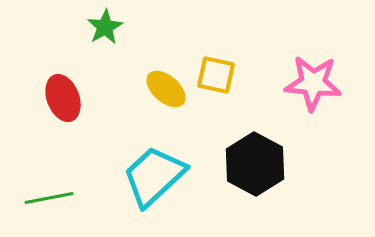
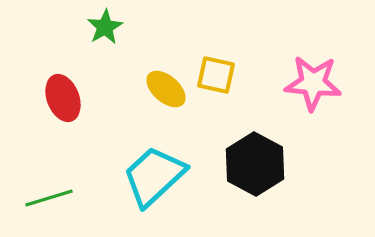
green line: rotated 6 degrees counterclockwise
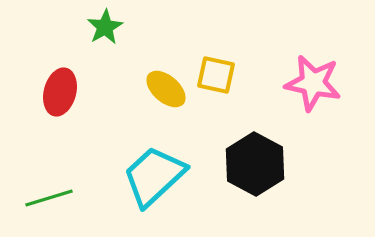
pink star: rotated 6 degrees clockwise
red ellipse: moved 3 px left, 6 px up; rotated 36 degrees clockwise
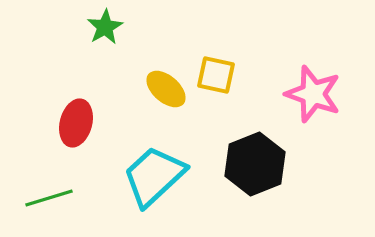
pink star: moved 11 px down; rotated 8 degrees clockwise
red ellipse: moved 16 px right, 31 px down
black hexagon: rotated 10 degrees clockwise
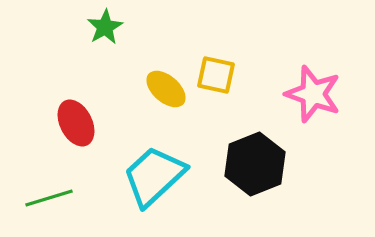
red ellipse: rotated 42 degrees counterclockwise
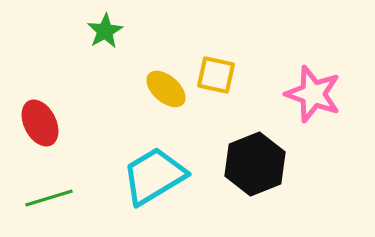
green star: moved 4 px down
red ellipse: moved 36 px left
cyan trapezoid: rotated 12 degrees clockwise
